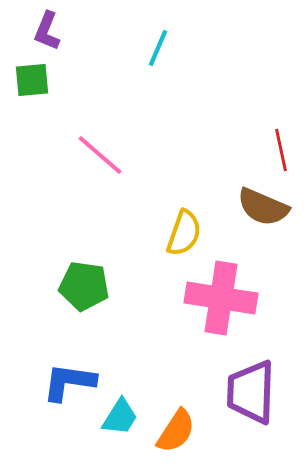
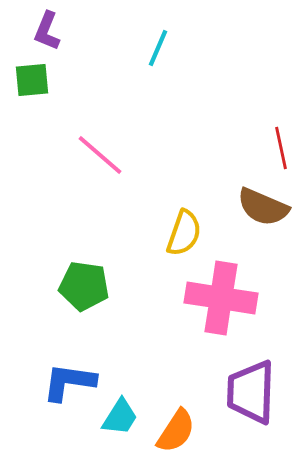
red line: moved 2 px up
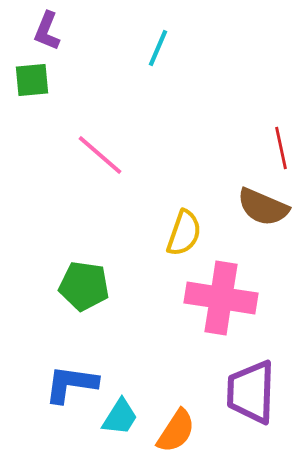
blue L-shape: moved 2 px right, 2 px down
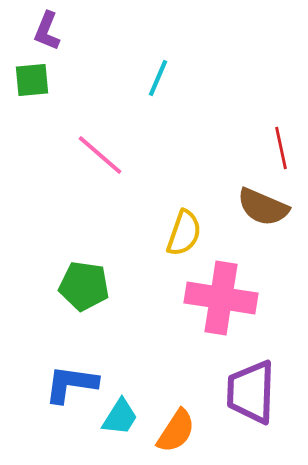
cyan line: moved 30 px down
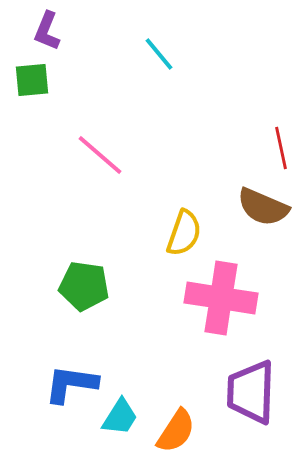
cyan line: moved 1 px right, 24 px up; rotated 63 degrees counterclockwise
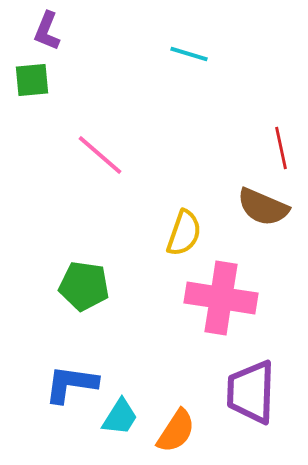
cyan line: moved 30 px right; rotated 33 degrees counterclockwise
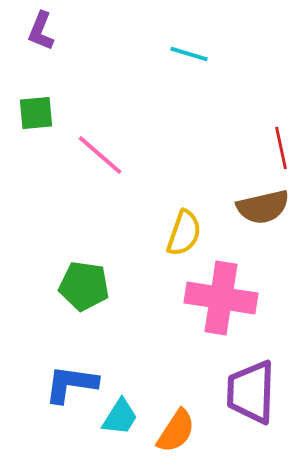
purple L-shape: moved 6 px left
green square: moved 4 px right, 33 px down
brown semicircle: rotated 36 degrees counterclockwise
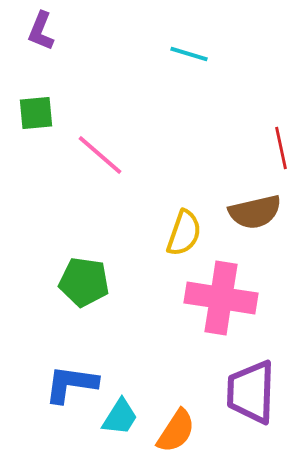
brown semicircle: moved 8 px left, 5 px down
green pentagon: moved 4 px up
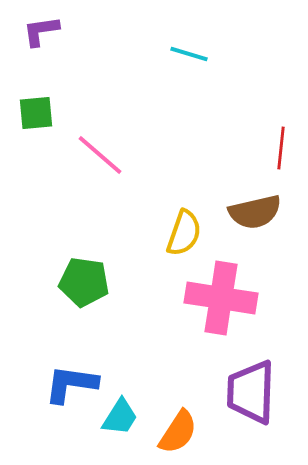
purple L-shape: rotated 60 degrees clockwise
red line: rotated 18 degrees clockwise
orange semicircle: moved 2 px right, 1 px down
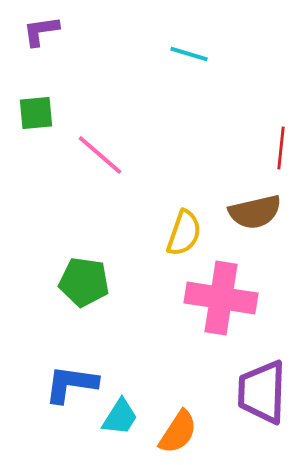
purple trapezoid: moved 11 px right
